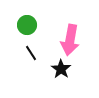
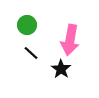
black line: rotated 14 degrees counterclockwise
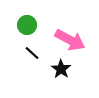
pink arrow: rotated 72 degrees counterclockwise
black line: moved 1 px right
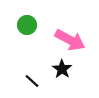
black line: moved 28 px down
black star: moved 1 px right
